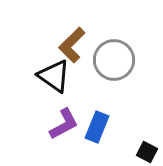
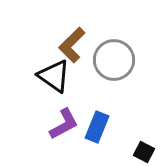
black square: moved 3 px left
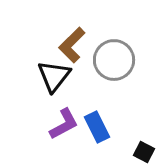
black triangle: rotated 33 degrees clockwise
blue rectangle: rotated 48 degrees counterclockwise
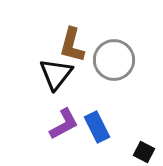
brown L-shape: rotated 30 degrees counterclockwise
black triangle: moved 2 px right, 2 px up
